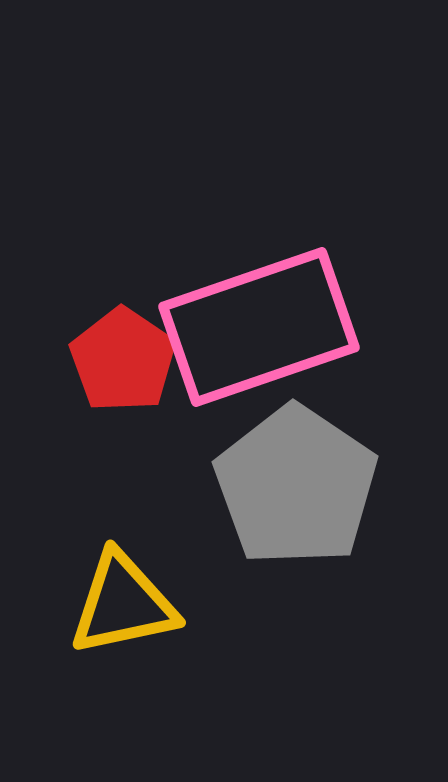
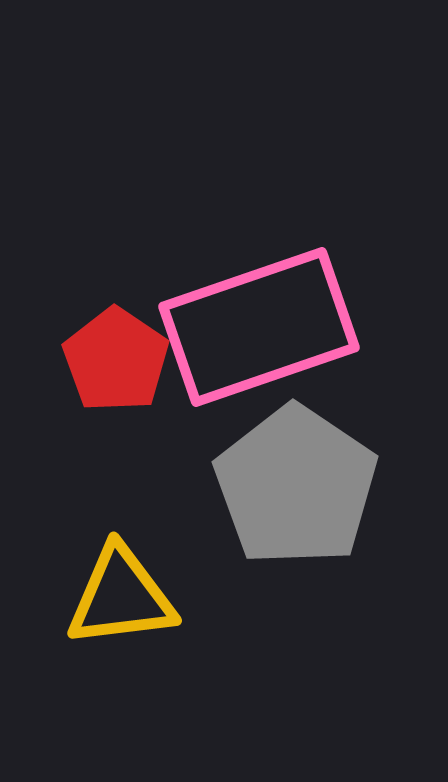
red pentagon: moved 7 px left
yellow triangle: moved 2 px left, 7 px up; rotated 5 degrees clockwise
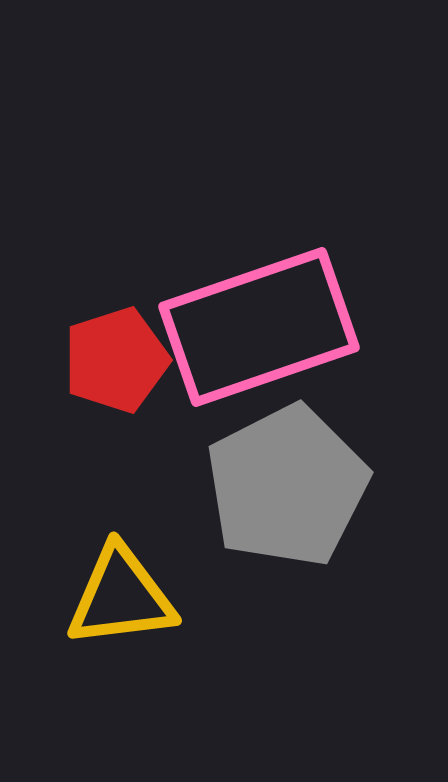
red pentagon: rotated 20 degrees clockwise
gray pentagon: moved 9 px left; rotated 11 degrees clockwise
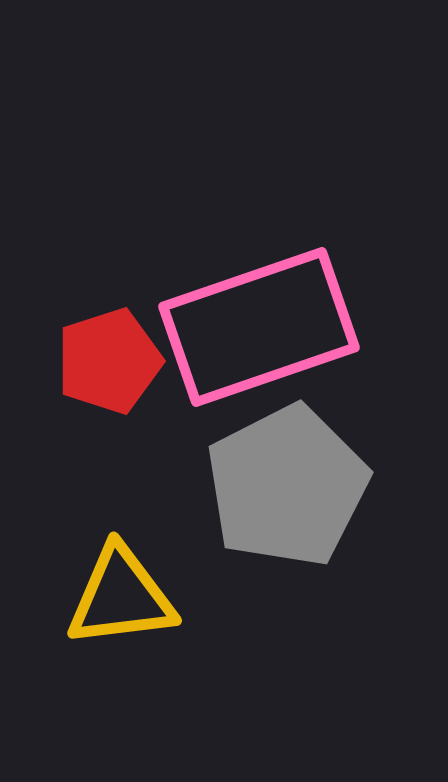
red pentagon: moved 7 px left, 1 px down
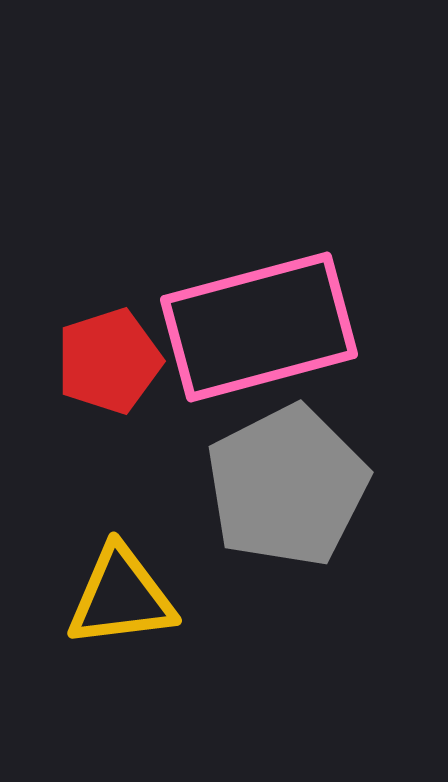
pink rectangle: rotated 4 degrees clockwise
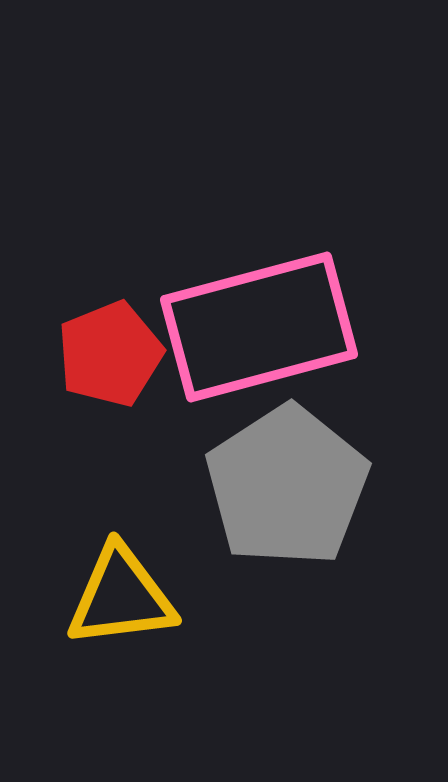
red pentagon: moved 1 px right, 7 px up; rotated 4 degrees counterclockwise
gray pentagon: rotated 6 degrees counterclockwise
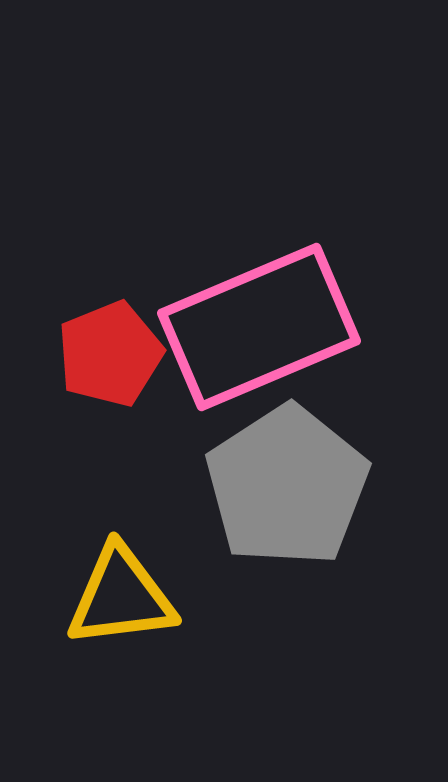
pink rectangle: rotated 8 degrees counterclockwise
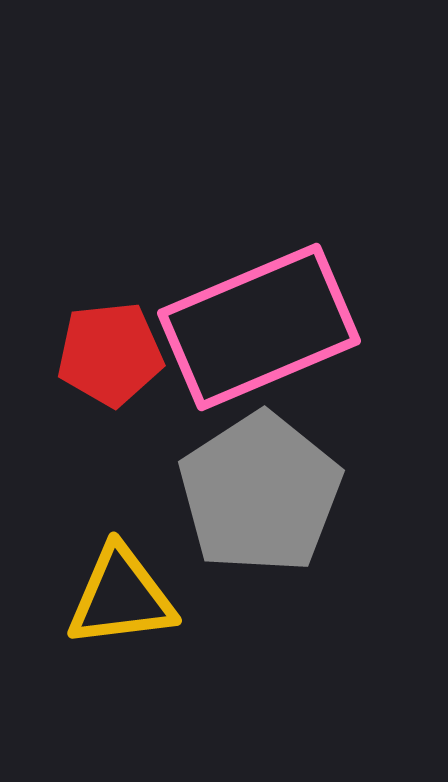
red pentagon: rotated 16 degrees clockwise
gray pentagon: moved 27 px left, 7 px down
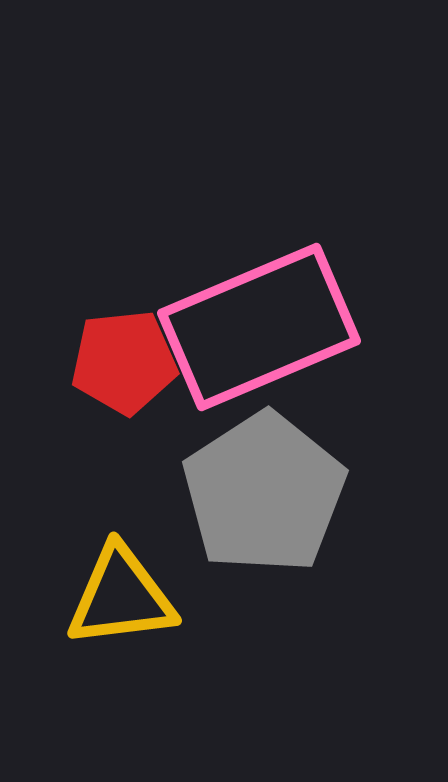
red pentagon: moved 14 px right, 8 px down
gray pentagon: moved 4 px right
